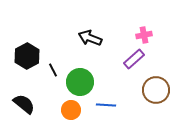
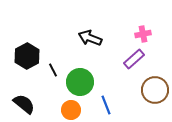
pink cross: moved 1 px left, 1 px up
brown circle: moved 1 px left
blue line: rotated 66 degrees clockwise
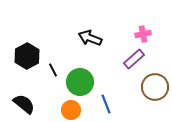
brown circle: moved 3 px up
blue line: moved 1 px up
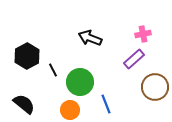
orange circle: moved 1 px left
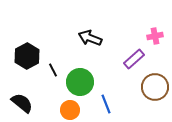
pink cross: moved 12 px right, 2 px down
black semicircle: moved 2 px left, 1 px up
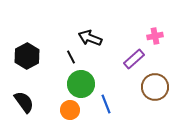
black line: moved 18 px right, 13 px up
green circle: moved 1 px right, 2 px down
black semicircle: moved 2 px right, 1 px up; rotated 15 degrees clockwise
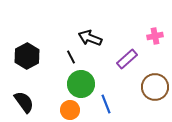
purple rectangle: moved 7 px left
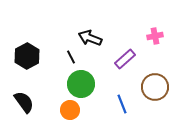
purple rectangle: moved 2 px left
blue line: moved 16 px right
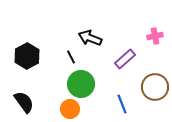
orange circle: moved 1 px up
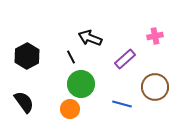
blue line: rotated 54 degrees counterclockwise
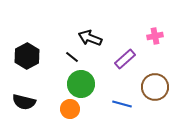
black line: moved 1 px right; rotated 24 degrees counterclockwise
black semicircle: rotated 140 degrees clockwise
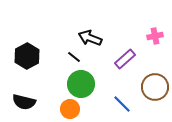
black line: moved 2 px right
blue line: rotated 30 degrees clockwise
